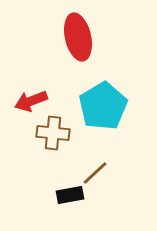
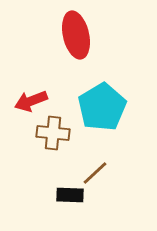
red ellipse: moved 2 px left, 2 px up
cyan pentagon: moved 1 px left, 1 px down
black rectangle: rotated 12 degrees clockwise
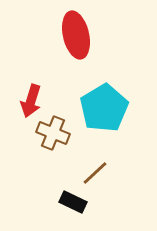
red arrow: rotated 52 degrees counterclockwise
cyan pentagon: moved 2 px right, 1 px down
brown cross: rotated 16 degrees clockwise
black rectangle: moved 3 px right, 7 px down; rotated 24 degrees clockwise
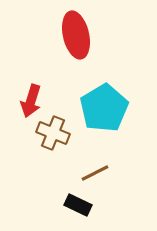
brown line: rotated 16 degrees clockwise
black rectangle: moved 5 px right, 3 px down
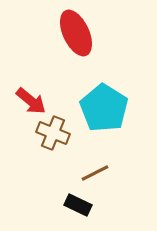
red ellipse: moved 2 px up; rotated 12 degrees counterclockwise
red arrow: rotated 68 degrees counterclockwise
cyan pentagon: rotated 9 degrees counterclockwise
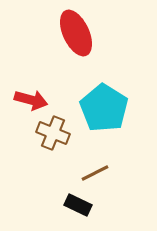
red arrow: moved 1 px up; rotated 24 degrees counterclockwise
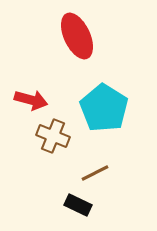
red ellipse: moved 1 px right, 3 px down
brown cross: moved 3 px down
